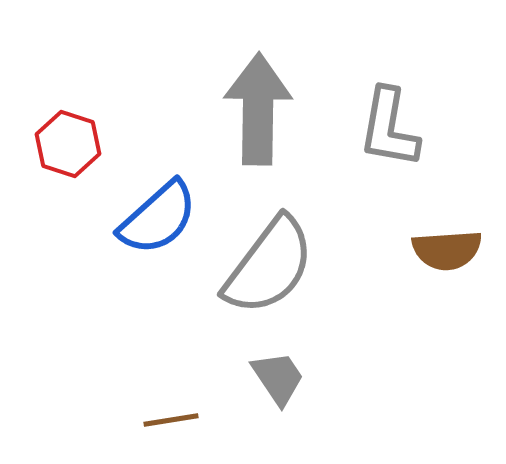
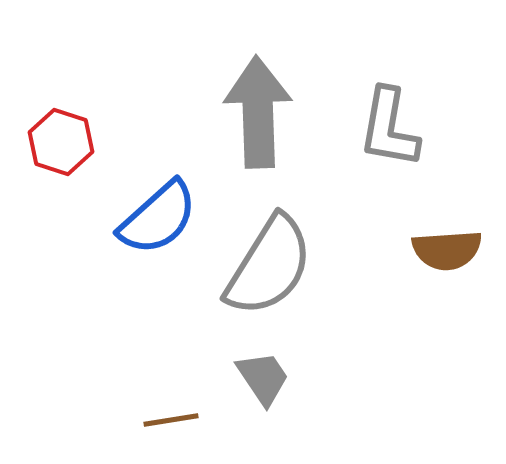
gray arrow: moved 3 px down; rotated 3 degrees counterclockwise
red hexagon: moved 7 px left, 2 px up
gray semicircle: rotated 5 degrees counterclockwise
gray trapezoid: moved 15 px left
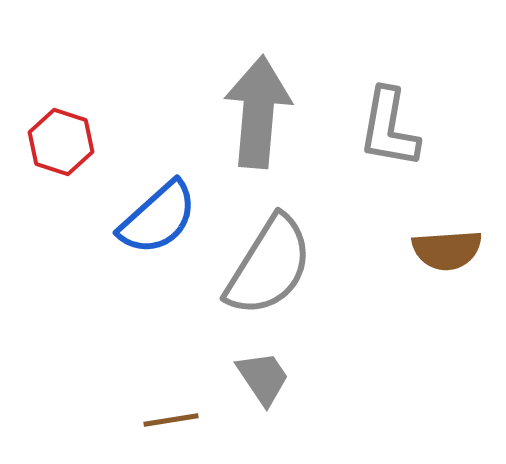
gray arrow: rotated 7 degrees clockwise
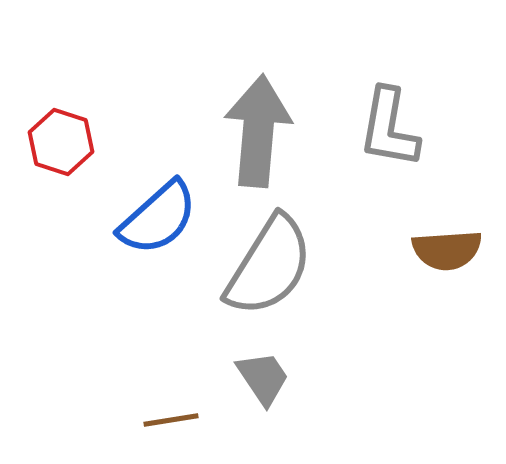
gray arrow: moved 19 px down
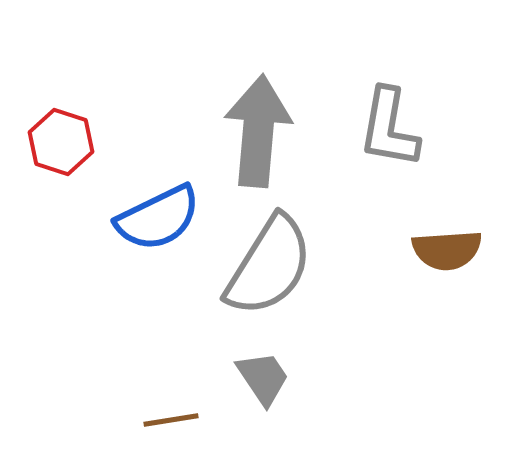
blue semicircle: rotated 16 degrees clockwise
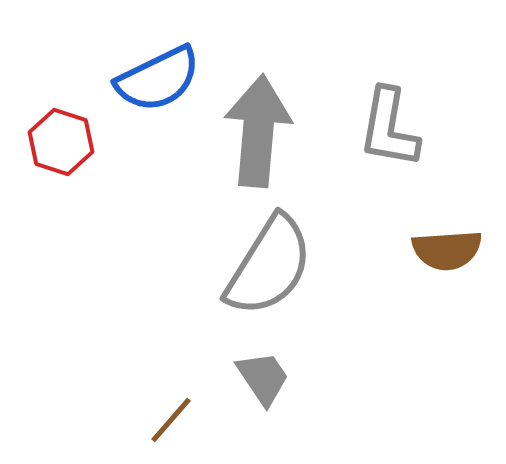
blue semicircle: moved 139 px up
brown line: rotated 40 degrees counterclockwise
